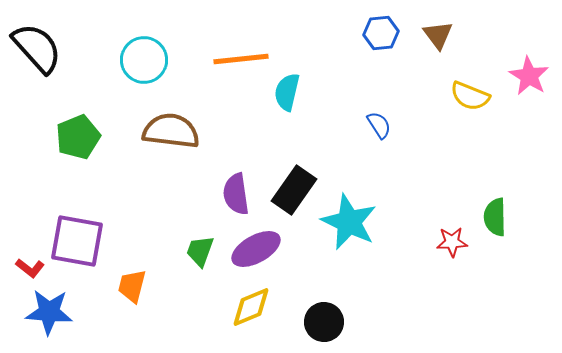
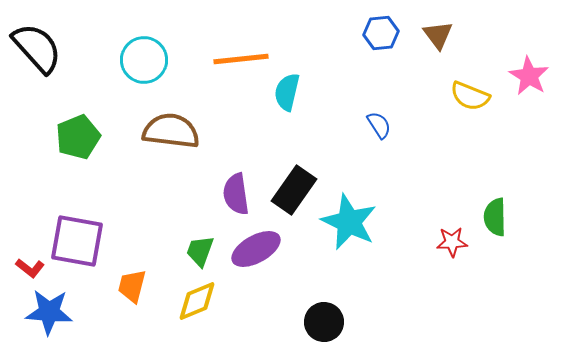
yellow diamond: moved 54 px left, 6 px up
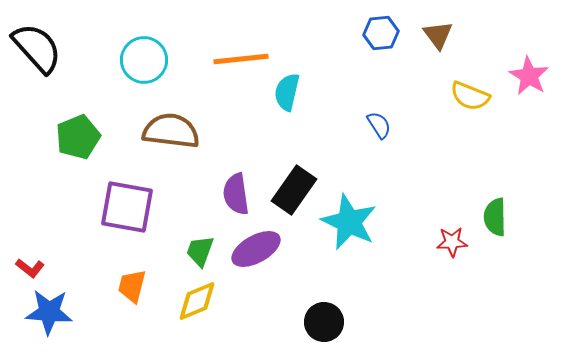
purple square: moved 50 px right, 34 px up
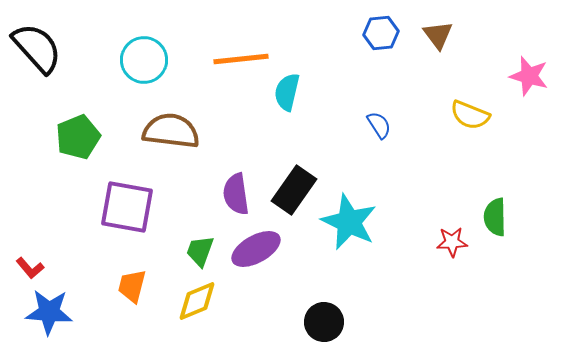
pink star: rotated 15 degrees counterclockwise
yellow semicircle: moved 19 px down
red L-shape: rotated 12 degrees clockwise
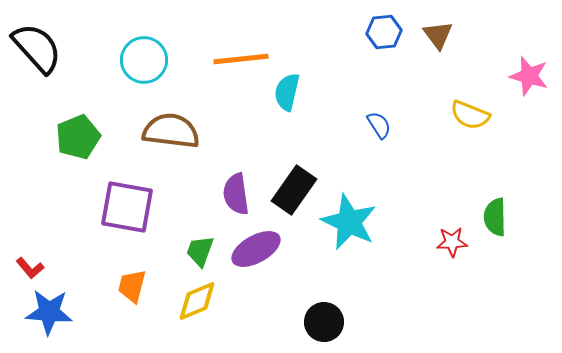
blue hexagon: moved 3 px right, 1 px up
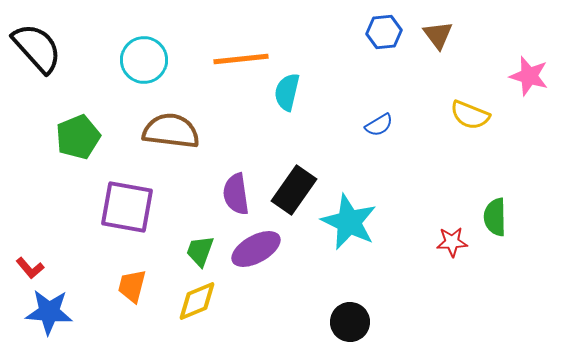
blue semicircle: rotated 92 degrees clockwise
black circle: moved 26 px right
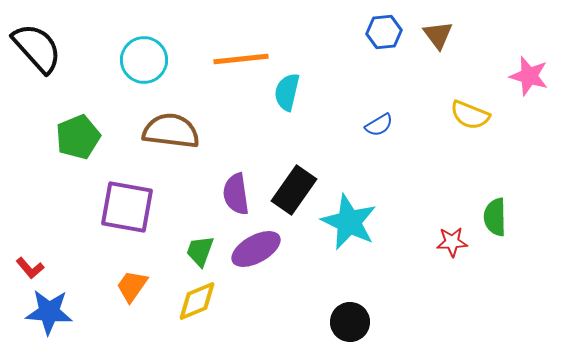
orange trapezoid: rotated 21 degrees clockwise
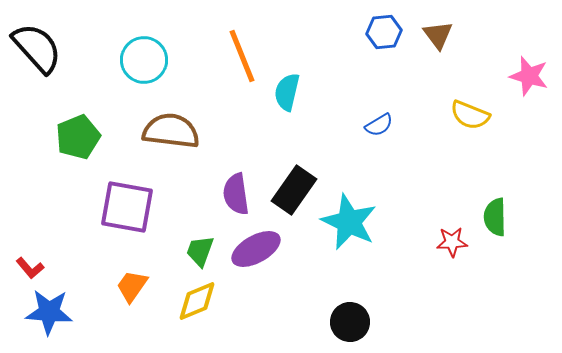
orange line: moved 1 px right, 3 px up; rotated 74 degrees clockwise
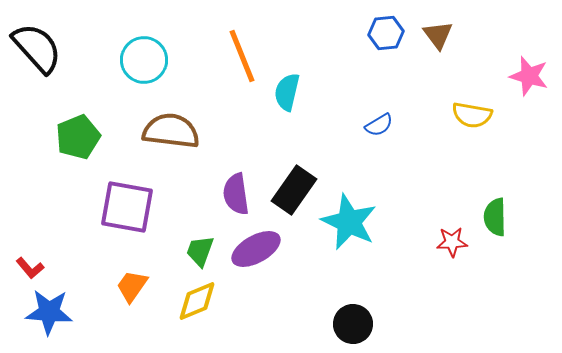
blue hexagon: moved 2 px right, 1 px down
yellow semicircle: moved 2 px right; rotated 12 degrees counterclockwise
black circle: moved 3 px right, 2 px down
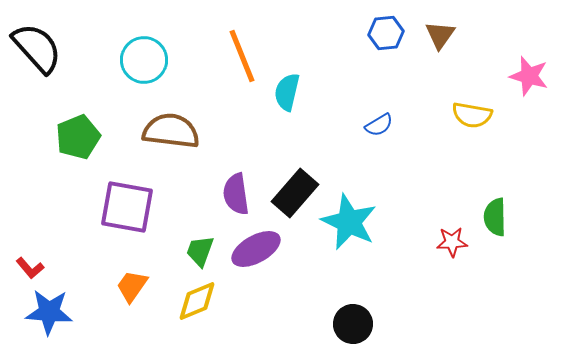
brown triangle: moved 2 px right; rotated 12 degrees clockwise
black rectangle: moved 1 px right, 3 px down; rotated 6 degrees clockwise
